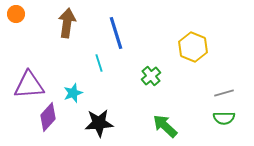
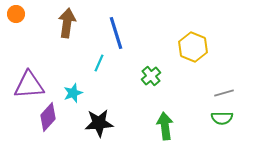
cyan line: rotated 42 degrees clockwise
green semicircle: moved 2 px left
green arrow: rotated 40 degrees clockwise
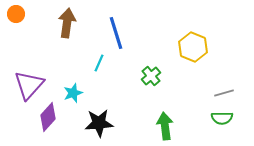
purple triangle: rotated 44 degrees counterclockwise
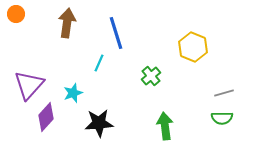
purple diamond: moved 2 px left
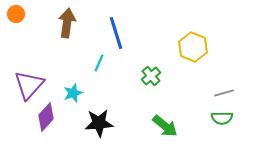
green arrow: rotated 136 degrees clockwise
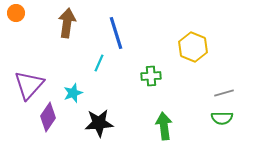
orange circle: moved 1 px up
green cross: rotated 36 degrees clockwise
purple diamond: moved 2 px right; rotated 8 degrees counterclockwise
green arrow: moved 1 px left; rotated 136 degrees counterclockwise
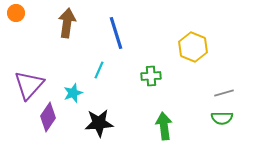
cyan line: moved 7 px down
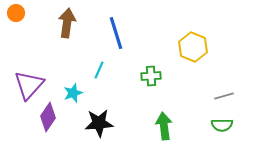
gray line: moved 3 px down
green semicircle: moved 7 px down
